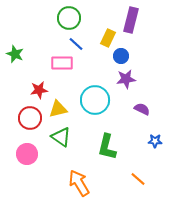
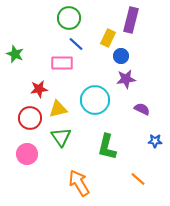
red star: moved 1 px up
green triangle: rotated 20 degrees clockwise
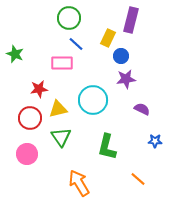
cyan circle: moved 2 px left
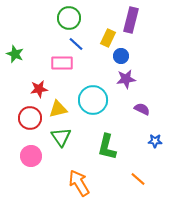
pink circle: moved 4 px right, 2 px down
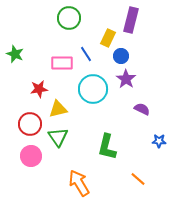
blue line: moved 10 px right, 10 px down; rotated 14 degrees clockwise
purple star: rotated 30 degrees counterclockwise
cyan circle: moved 11 px up
red circle: moved 6 px down
green triangle: moved 3 px left
blue star: moved 4 px right
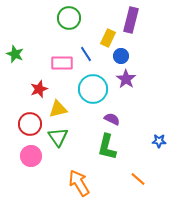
red star: rotated 12 degrees counterclockwise
purple semicircle: moved 30 px left, 10 px down
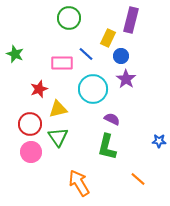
blue line: rotated 14 degrees counterclockwise
pink circle: moved 4 px up
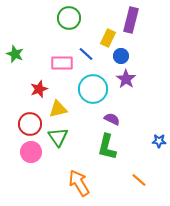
orange line: moved 1 px right, 1 px down
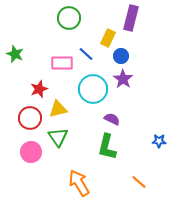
purple rectangle: moved 2 px up
purple star: moved 3 px left
red circle: moved 6 px up
orange line: moved 2 px down
